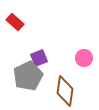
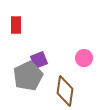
red rectangle: moved 1 px right, 3 px down; rotated 48 degrees clockwise
purple square: moved 2 px down
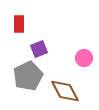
red rectangle: moved 3 px right, 1 px up
purple square: moved 11 px up
brown diamond: rotated 36 degrees counterclockwise
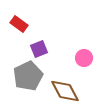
red rectangle: rotated 54 degrees counterclockwise
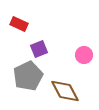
red rectangle: rotated 12 degrees counterclockwise
pink circle: moved 3 px up
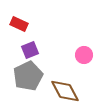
purple square: moved 9 px left, 1 px down
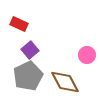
purple square: rotated 18 degrees counterclockwise
pink circle: moved 3 px right
brown diamond: moved 9 px up
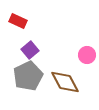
red rectangle: moved 1 px left, 3 px up
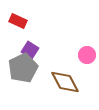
purple square: rotated 18 degrees counterclockwise
gray pentagon: moved 5 px left, 8 px up
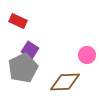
brown diamond: rotated 64 degrees counterclockwise
